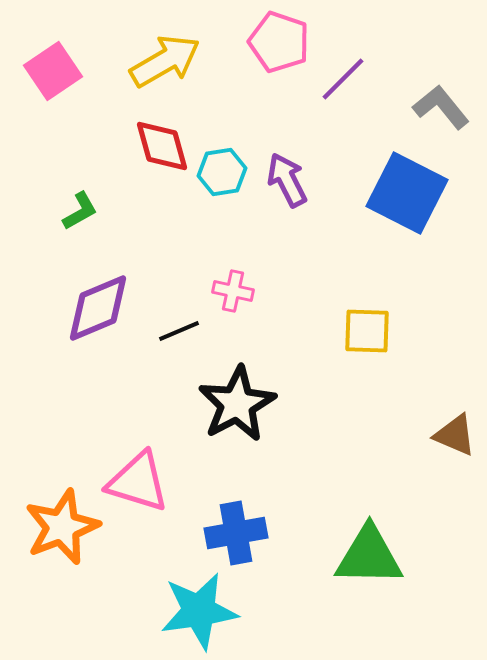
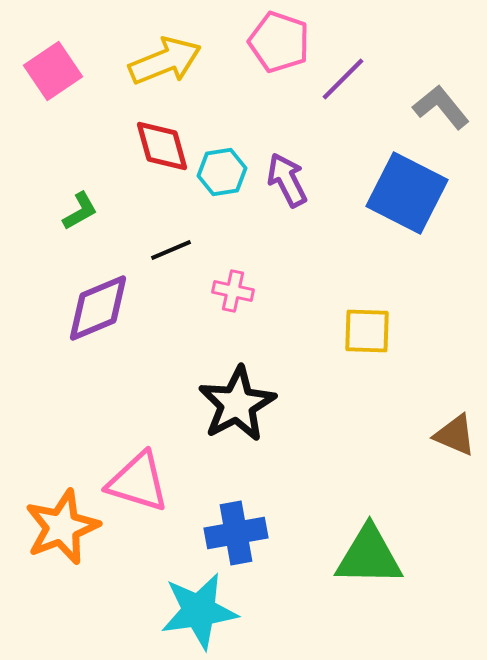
yellow arrow: rotated 8 degrees clockwise
black line: moved 8 px left, 81 px up
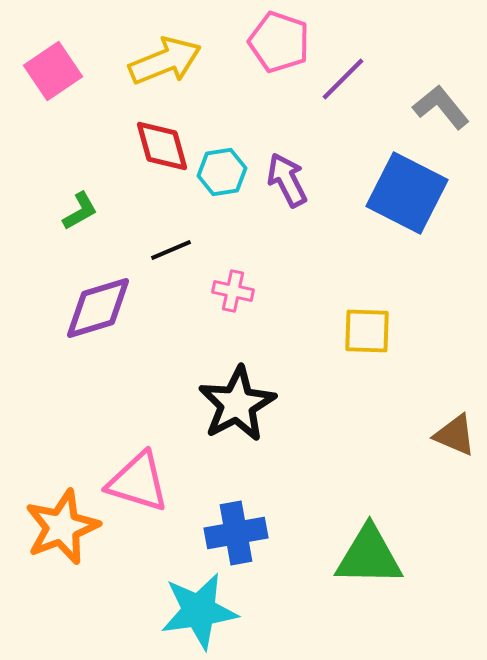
purple diamond: rotated 6 degrees clockwise
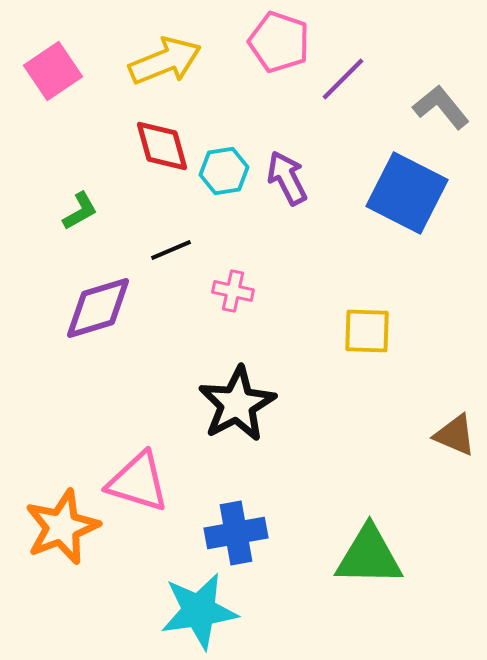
cyan hexagon: moved 2 px right, 1 px up
purple arrow: moved 2 px up
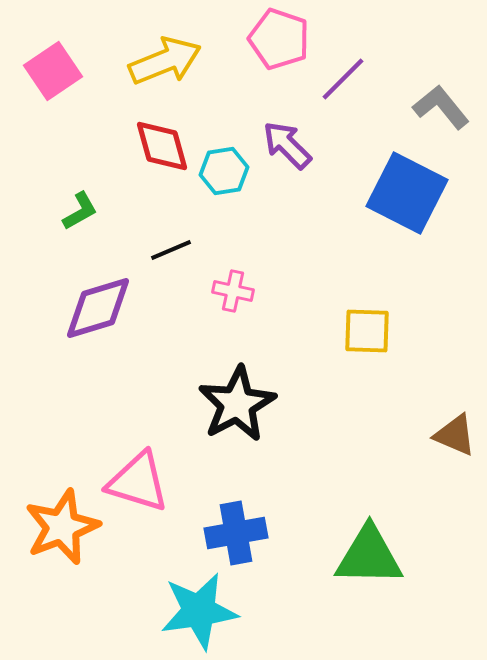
pink pentagon: moved 3 px up
purple arrow: moved 33 px up; rotated 18 degrees counterclockwise
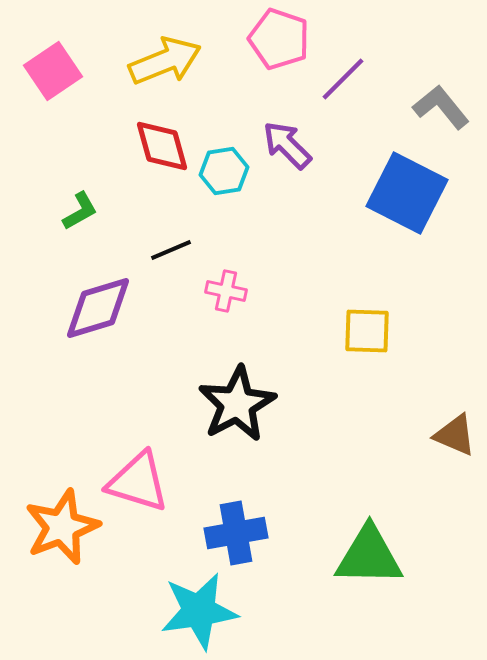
pink cross: moved 7 px left
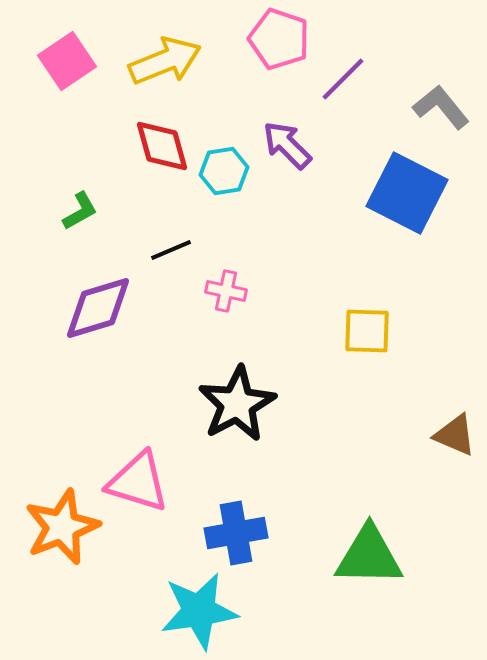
pink square: moved 14 px right, 10 px up
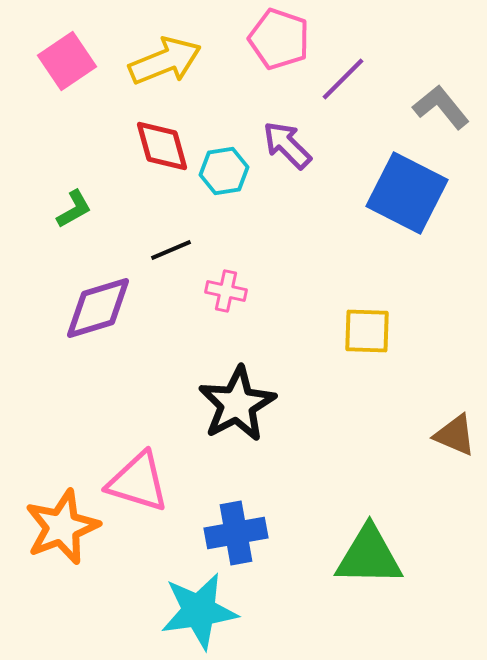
green L-shape: moved 6 px left, 2 px up
